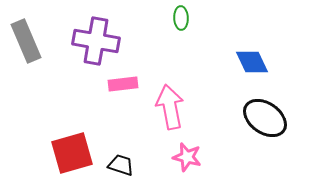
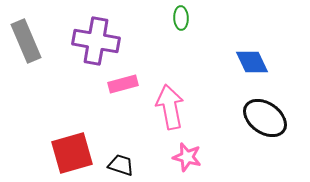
pink rectangle: rotated 8 degrees counterclockwise
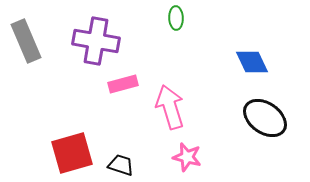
green ellipse: moved 5 px left
pink arrow: rotated 6 degrees counterclockwise
